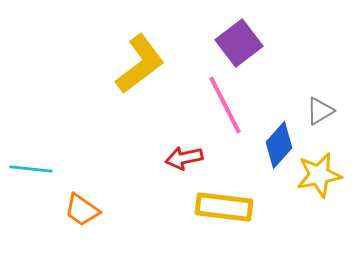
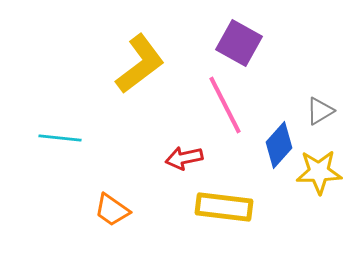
purple square: rotated 24 degrees counterclockwise
cyan line: moved 29 px right, 31 px up
yellow star: moved 3 px up; rotated 9 degrees clockwise
orange trapezoid: moved 30 px right
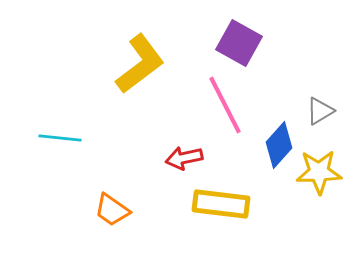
yellow rectangle: moved 3 px left, 3 px up
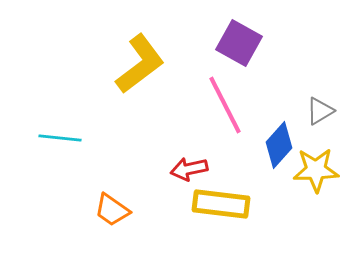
red arrow: moved 5 px right, 11 px down
yellow star: moved 3 px left, 2 px up
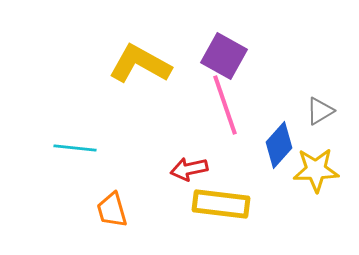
purple square: moved 15 px left, 13 px down
yellow L-shape: rotated 114 degrees counterclockwise
pink line: rotated 8 degrees clockwise
cyan line: moved 15 px right, 10 px down
orange trapezoid: rotated 39 degrees clockwise
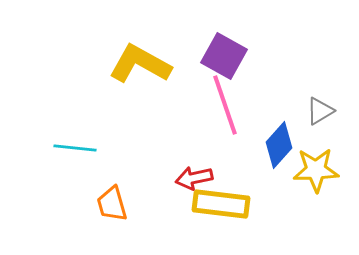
red arrow: moved 5 px right, 9 px down
orange trapezoid: moved 6 px up
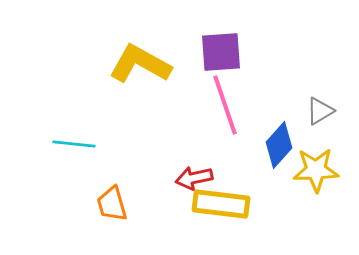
purple square: moved 3 px left, 4 px up; rotated 33 degrees counterclockwise
cyan line: moved 1 px left, 4 px up
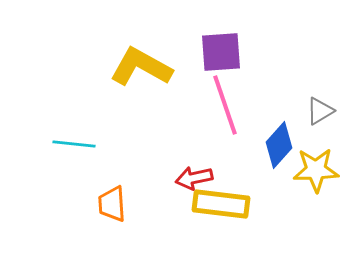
yellow L-shape: moved 1 px right, 3 px down
orange trapezoid: rotated 12 degrees clockwise
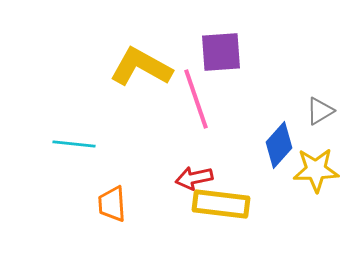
pink line: moved 29 px left, 6 px up
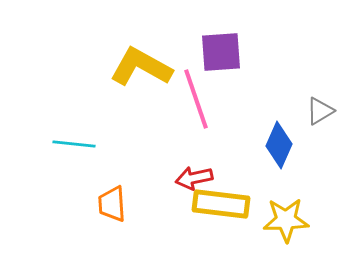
blue diamond: rotated 18 degrees counterclockwise
yellow star: moved 30 px left, 50 px down
